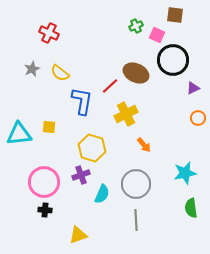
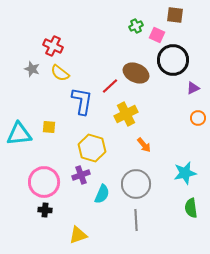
red cross: moved 4 px right, 13 px down
gray star: rotated 28 degrees counterclockwise
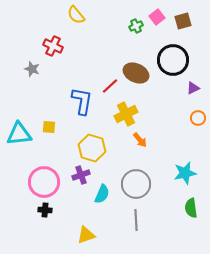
brown square: moved 8 px right, 6 px down; rotated 24 degrees counterclockwise
pink square: moved 18 px up; rotated 28 degrees clockwise
yellow semicircle: moved 16 px right, 58 px up; rotated 12 degrees clockwise
orange arrow: moved 4 px left, 5 px up
yellow triangle: moved 8 px right
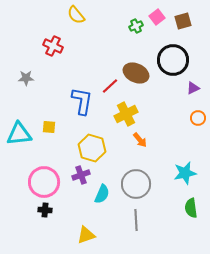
gray star: moved 6 px left, 9 px down; rotated 21 degrees counterclockwise
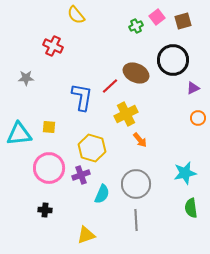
blue L-shape: moved 4 px up
pink circle: moved 5 px right, 14 px up
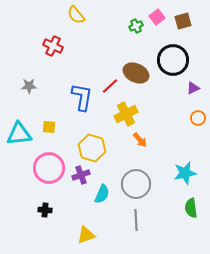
gray star: moved 3 px right, 8 px down
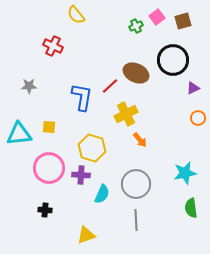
purple cross: rotated 24 degrees clockwise
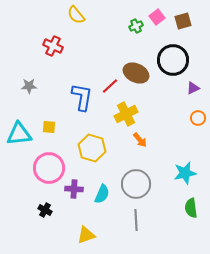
purple cross: moved 7 px left, 14 px down
black cross: rotated 24 degrees clockwise
